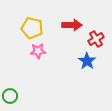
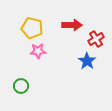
green circle: moved 11 px right, 10 px up
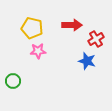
blue star: rotated 18 degrees counterclockwise
green circle: moved 8 px left, 5 px up
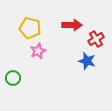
yellow pentagon: moved 2 px left
pink star: rotated 21 degrees counterclockwise
green circle: moved 3 px up
